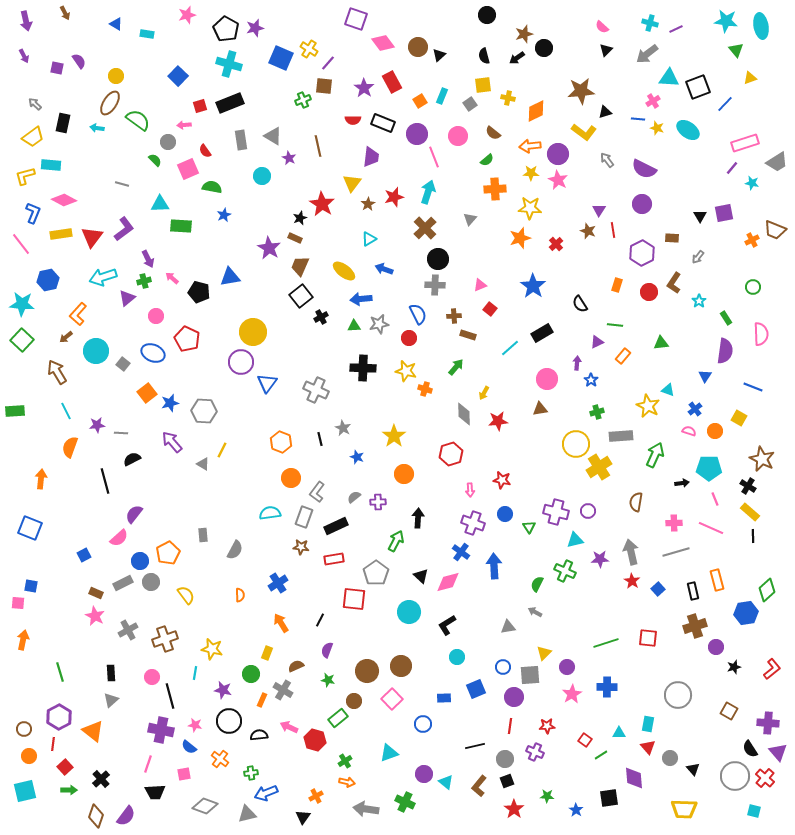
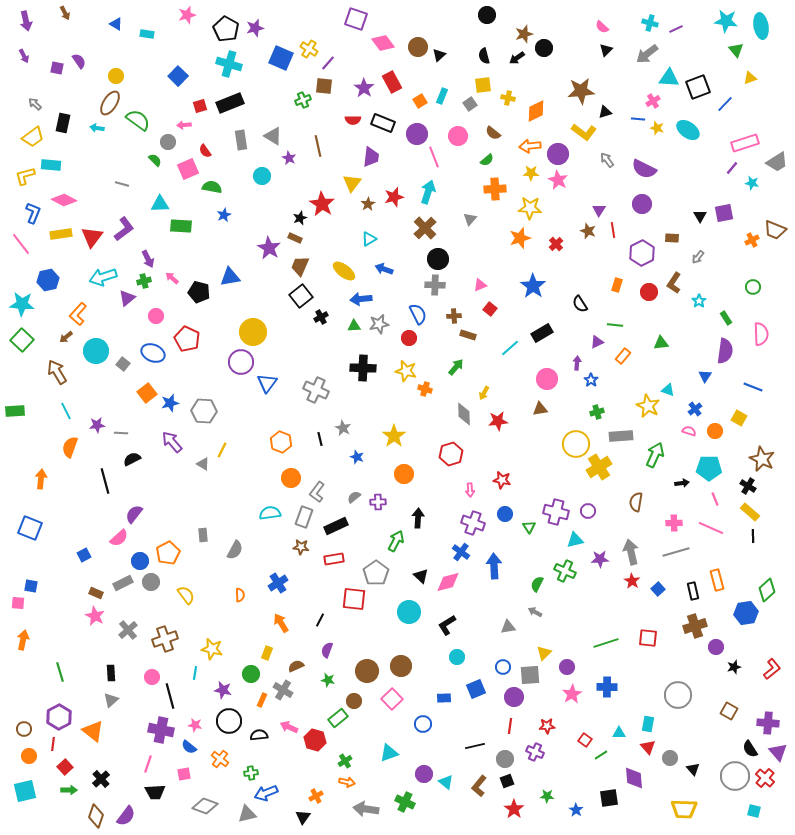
gray cross at (128, 630): rotated 12 degrees counterclockwise
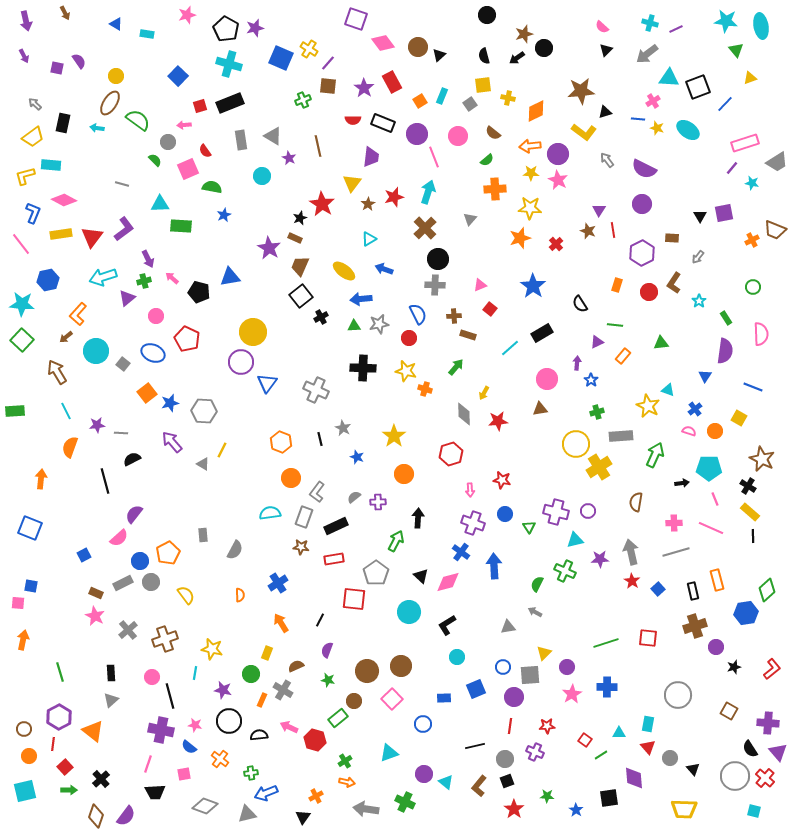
brown square at (324, 86): moved 4 px right
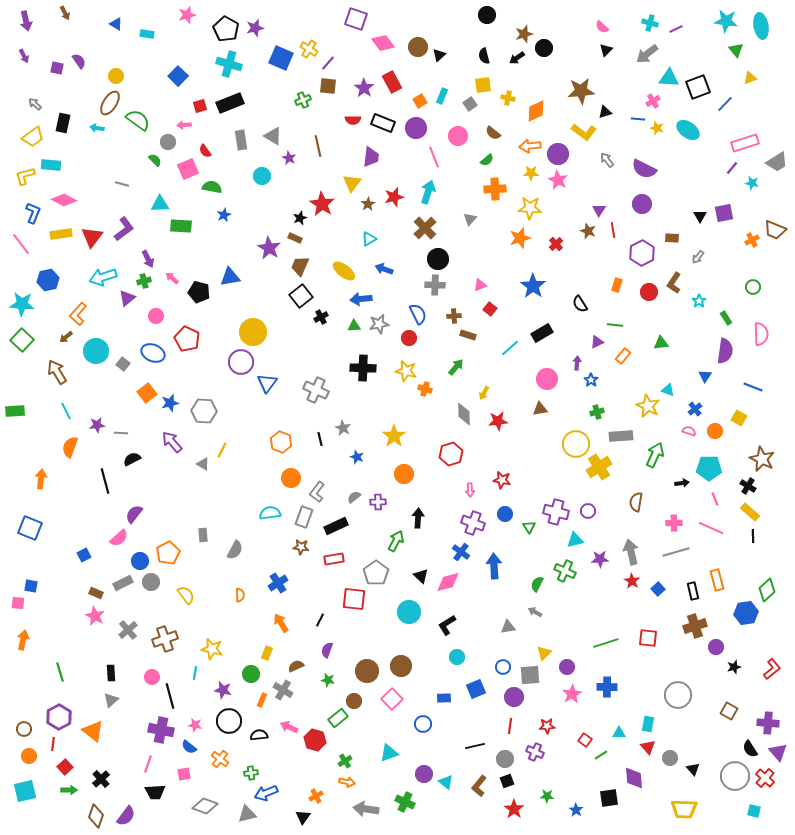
purple circle at (417, 134): moved 1 px left, 6 px up
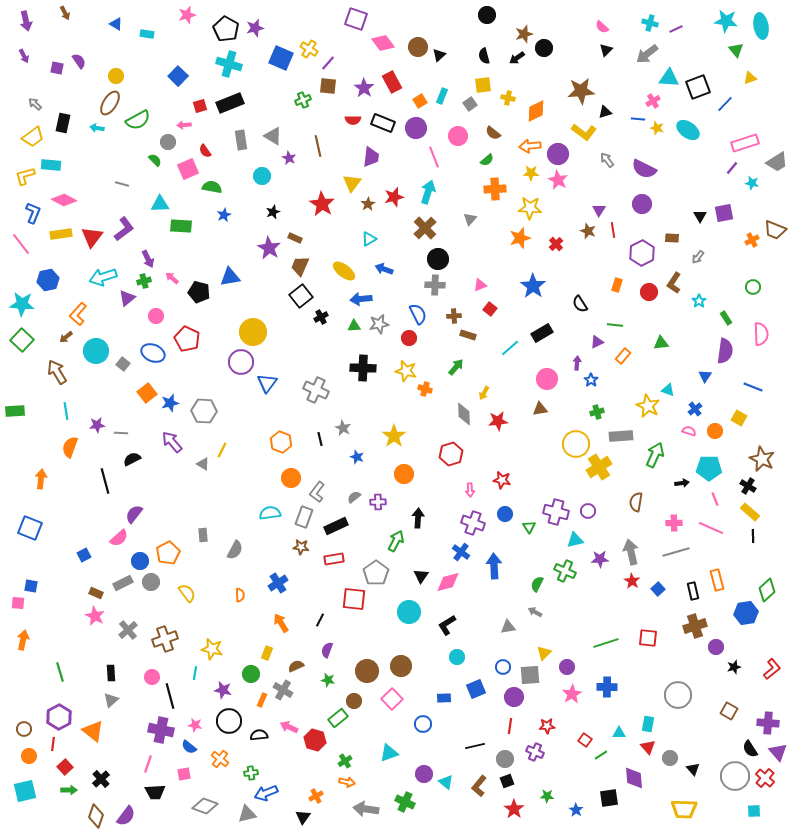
green semicircle at (138, 120): rotated 115 degrees clockwise
black star at (300, 218): moved 27 px left, 6 px up
cyan line at (66, 411): rotated 18 degrees clockwise
black triangle at (421, 576): rotated 21 degrees clockwise
yellow semicircle at (186, 595): moved 1 px right, 2 px up
cyan square at (754, 811): rotated 16 degrees counterclockwise
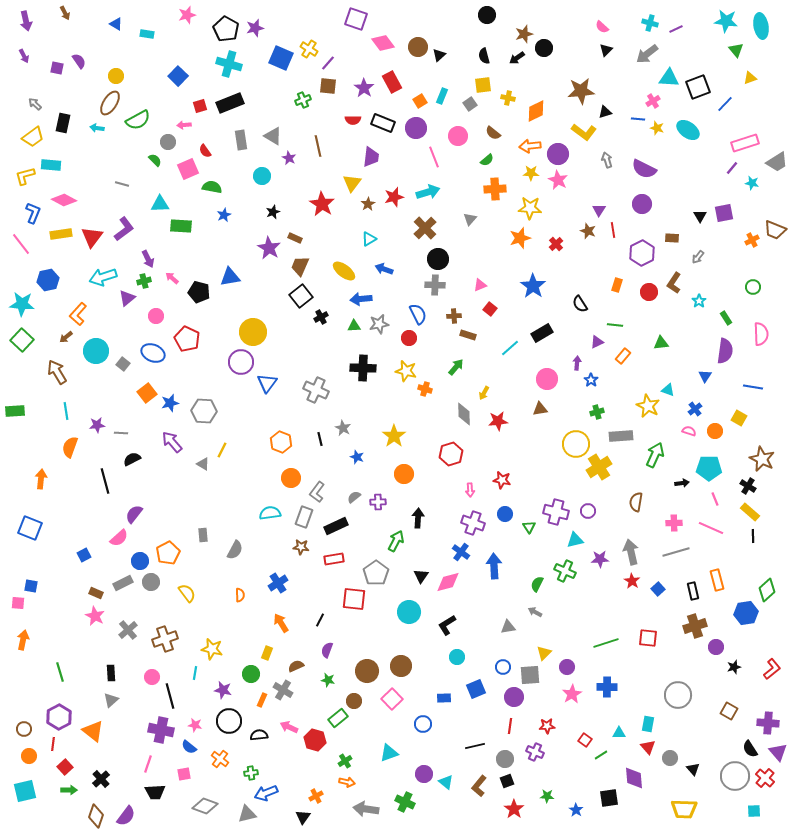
gray arrow at (607, 160): rotated 21 degrees clockwise
cyan arrow at (428, 192): rotated 55 degrees clockwise
blue line at (753, 387): rotated 12 degrees counterclockwise
